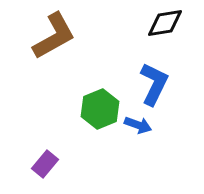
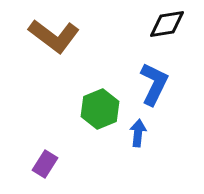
black diamond: moved 2 px right, 1 px down
brown L-shape: rotated 66 degrees clockwise
blue arrow: moved 8 px down; rotated 104 degrees counterclockwise
purple rectangle: rotated 8 degrees counterclockwise
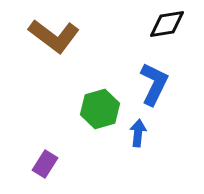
green hexagon: rotated 6 degrees clockwise
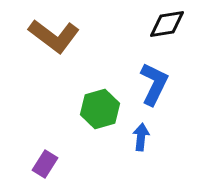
blue arrow: moved 3 px right, 4 px down
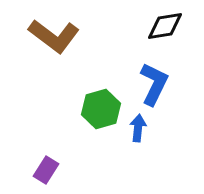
black diamond: moved 2 px left, 2 px down
green hexagon: moved 1 px right
blue arrow: moved 3 px left, 9 px up
purple rectangle: moved 1 px right, 6 px down
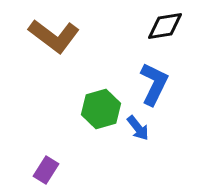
blue arrow: rotated 136 degrees clockwise
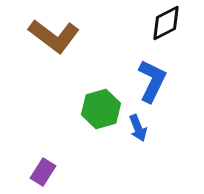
black diamond: moved 1 px right, 3 px up; rotated 18 degrees counterclockwise
blue L-shape: moved 2 px left, 3 px up
blue arrow: rotated 16 degrees clockwise
purple rectangle: moved 3 px left, 2 px down
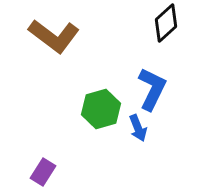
black diamond: rotated 15 degrees counterclockwise
blue L-shape: moved 8 px down
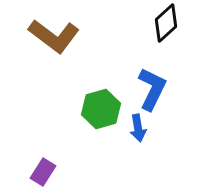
blue arrow: rotated 12 degrees clockwise
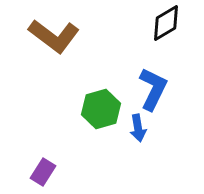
black diamond: rotated 12 degrees clockwise
blue L-shape: moved 1 px right
